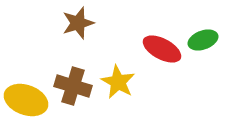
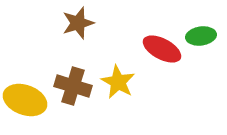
green ellipse: moved 2 px left, 4 px up; rotated 12 degrees clockwise
yellow ellipse: moved 1 px left
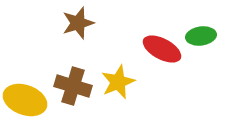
yellow star: rotated 20 degrees clockwise
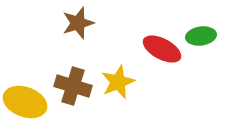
yellow ellipse: moved 2 px down
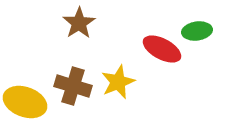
brown star: moved 1 px right; rotated 16 degrees counterclockwise
green ellipse: moved 4 px left, 5 px up
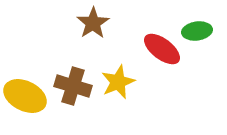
brown star: moved 14 px right
red ellipse: rotated 9 degrees clockwise
yellow ellipse: moved 6 px up; rotated 6 degrees clockwise
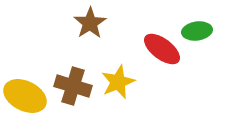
brown star: moved 3 px left
